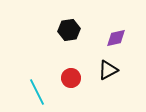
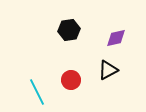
red circle: moved 2 px down
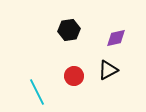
red circle: moved 3 px right, 4 px up
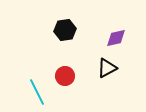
black hexagon: moved 4 px left
black triangle: moved 1 px left, 2 px up
red circle: moved 9 px left
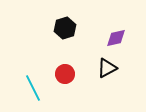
black hexagon: moved 2 px up; rotated 10 degrees counterclockwise
red circle: moved 2 px up
cyan line: moved 4 px left, 4 px up
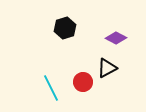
purple diamond: rotated 40 degrees clockwise
red circle: moved 18 px right, 8 px down
cyan line: moved 18 px right
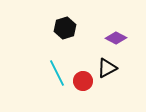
red circle: moved 1 px up
cyan line: moved 6 px right, 15 px up
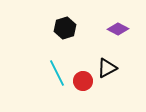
purple diamond: moved 2 px right, 9 px up
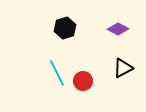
black triangle: moved 16 px right
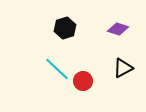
purple diamond: rotated 10 degrees counterclockwise
cyan line: moved 4 px up; rotated 20 degrees counterclockwise
